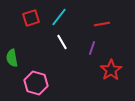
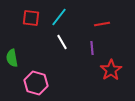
red square: rotated 24 degrees clockwise
purple line: rotated 24 degrees counterclockwise
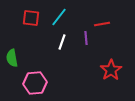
white line: rotated 49 degrees clockwise
purple line: moved 6 px left, 10 px up
pink hexagon: moved 1 px left; rotated 20 degrees counterclockwise
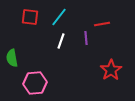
red square: moved 1 px left, 1 px up
white line: moved 1 px left, 1 px up
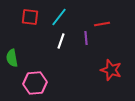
red star: rotated 20 degrees counterclockwise
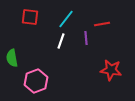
cyan line: moved 7 px right, 2 px down
red star: rotated 10 degrees counterclockwise
pink hexagon: moved 1 px right, 2 px up; rotated 15 degrees counterclockwise
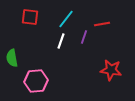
purple line: moved 2 px left, 1 px up; rotated 24 degrees clockwise
pink hexagon: rotated 15 degrees clockwise
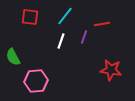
cyan line: moved 1 px left, 3 px up
green semicircle: moved 1 px right, 1 px up; rotated 18 degrees counterclockwise
